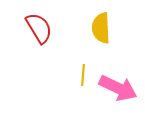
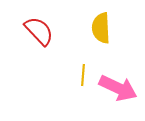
red semicircle: moved 3 px down; rotated 12 degrees counterclockwise
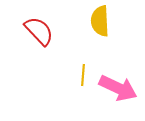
yellow semicircle: moved 1 px left, 7 px up
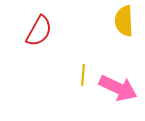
yellow semicircle: moved 24 px right
red semicircle: rotated 72 degrees clockwise
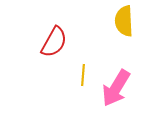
red semicircle: moved 15 px right, 11 px down
pink arrow: moved 2 px left; rotated 96 degrees clockwise
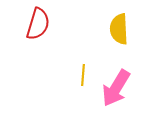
yellow semicircle: moved 5 px left, 8 px down
red semicircle: moved 16 px left, 18 px up; rotated 12 degrees counterclockwise
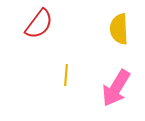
red semicircle: moved 1 px right; rotated 20 degrees clockwise
yellow line: moved 17 px left
